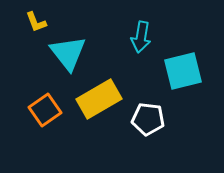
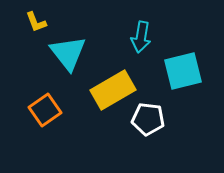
yellow rectangle: moved 14 px right, 9 px up
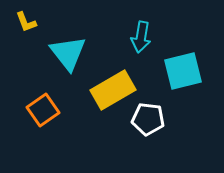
yellow L-shape: moved 10 px left
orange square: moved 2 px left
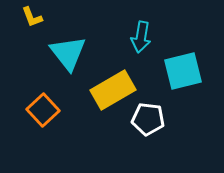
yellow L-shape: moved 6 px right, 5 px up
orange square: rotated 8 degrees counterclockwise
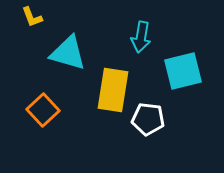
cyan triangle: rotated 36 degrees counterclockwise
yellow rectangle: rotated 51 degrees counterclockwise
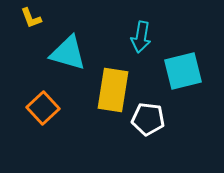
yellow L-shape: moved 1 px left, 1 px down
orange square: moved 2 px up
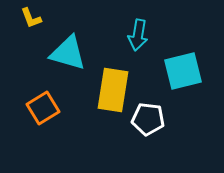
cyan arrow: moved 3 px left, 2 px up
orange square: rotated 12 degrees clockwise
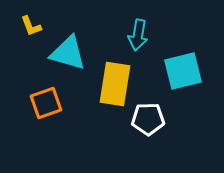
yellow L-shape: moved 8 px down
yellow rectangle: moved 2 px right, 6 px up
orange square: moved 3 px right, 5 px up; rotated 12 degrees clockwise
white pentagon: rotated 8 degrees counterclockwise
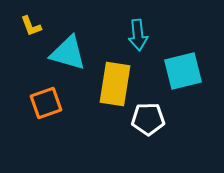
cyan arrow: rotated 16 degrees counterclockwise
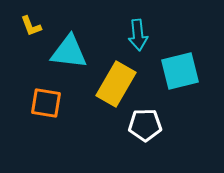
cyan triangle: moved 1 px right, 1 px up; rotated 9 degrees counterclockwise
cyan square: moved 3 px left
yellow rectangle: moved 1 px right; rotated 21 degrees clockwise
orange square: rotated 28 degrees clockwise
white pentagon: moved 3 px left, 6 px down
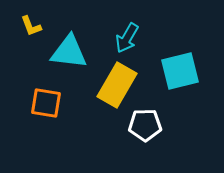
cyan arrow: moved 11 px left, 3 px down; rotated 36 degrees clockwise
yellow rectangle: moved 1 px right, 1 px down
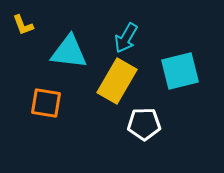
yellow L-shape: moved 8 px left, 1 px up
cyan arrow: moved 1 px left
yellow rectangle: moved 4 px up
white pentagon: moved 1 px left, 1 px up
